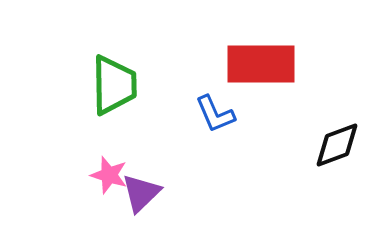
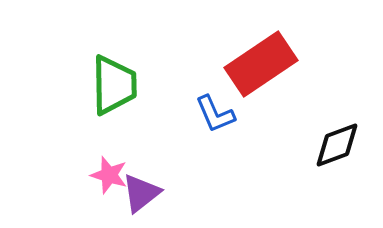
red rectangle: rotated 34 degrees counterclockwise
purple triangle: rotated 6 degrees clockwise
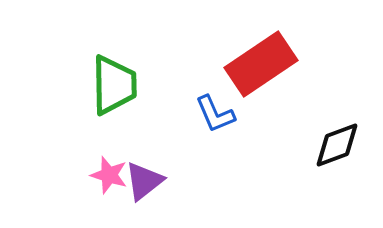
purple triangle: moved 3 px right, 12 px up
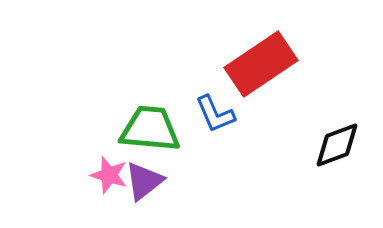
green trapezoid: moved 36 px right, 44 px down; rotated 84 degrees counterclockwise
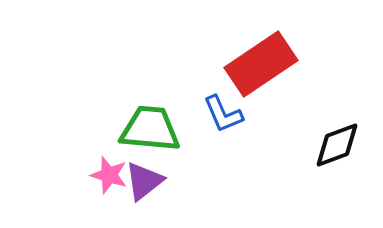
blue L-shape: moved 8 px right
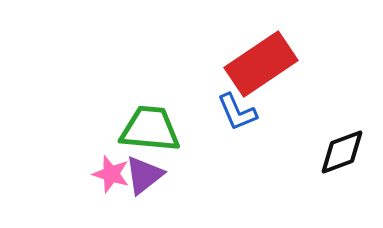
blue L-shape: moved 14 px right, 2 px up
black diamond: moved 5 px right, 7 px down
pink star: moved 2 px right, 1 px up
purple triangle: moved 6 px up
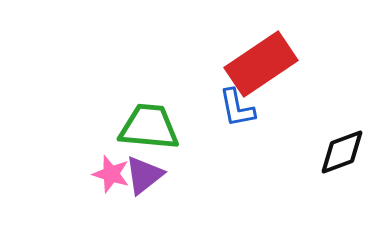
blue L-shape: moved 4 px up; rotated 12 degrees clockwise
green trapezoid: moved 1 px left, 2 px up
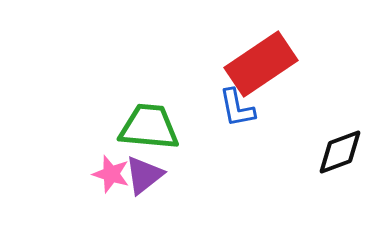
black diamond: moved 2 px left
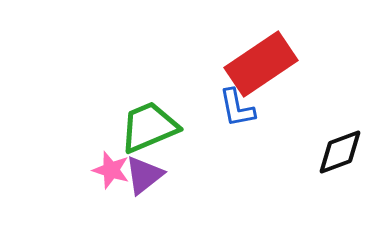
green trapezoid: rotated 28 degrees counterclockwise
pink star: moved 4 px up
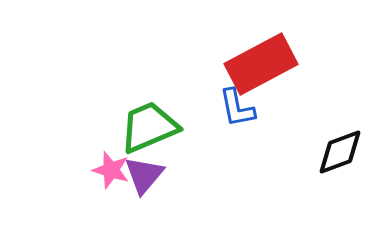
red rectangle: rotated 6 degrees clockwise
purple triangle: rotated 12 degrees counterclockwise
